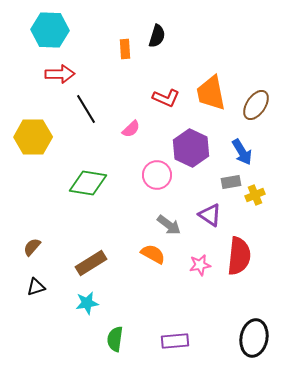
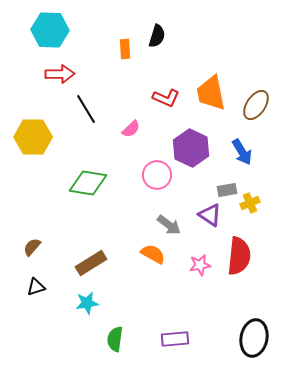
gray rectangle: moved 4 px left, 8 px down
yellow cross: moved 5 px left, 8 px down
purple rectangle: moved 2 px up
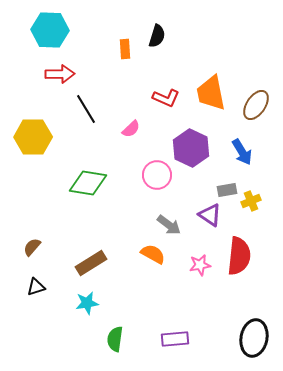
yellow cross: moved 1 px right, 2 px up
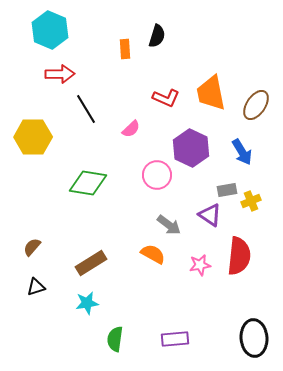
cyan hexagon: rotated 21 degrees clockwise
black ellipse: rotated 15 degrees counterclockwise
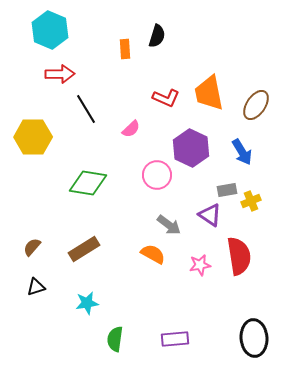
orange trapezoid: moved 2 px left
red semicircle: rotated 15 degrees counterclockwise
brown rectangle: moved 7 px left, 14 px up
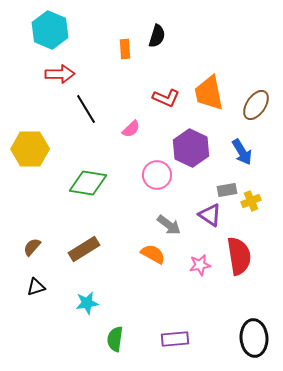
yellow hexagon: moved 3 px left, 12 px down
